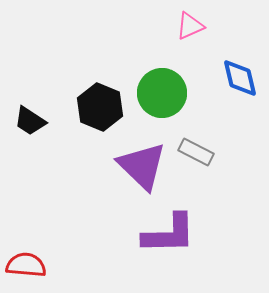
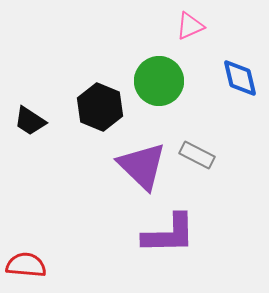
green circle: moved 3 px left, 12 px up
gray rectangle: moved 1 px right, 3 px down
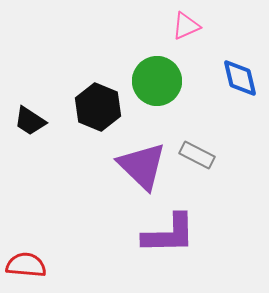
pink triangle: moved 4 px left
green circle: moved 2 px left
black hexagon: moved 2 px left
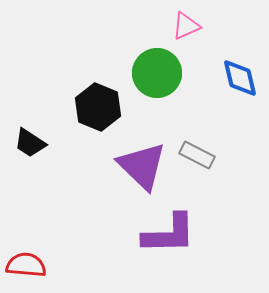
green circle: moved 8 px up
black trapezoid: moved 22 px down
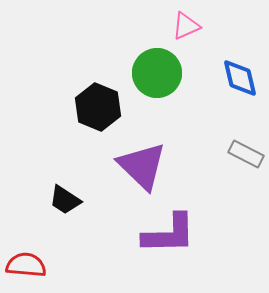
black trapezoid: moved 35 px right, 57 px down
gray rectangle: moved 49 px right, 1 px up
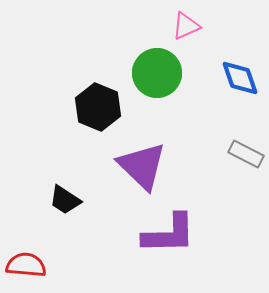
blue diamond: rotated 6 degrees counterclockwise
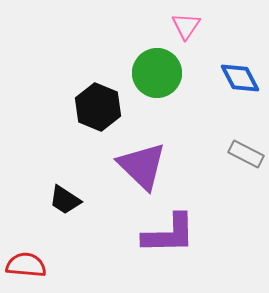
pink triangle: rotated 32 degrees counterclockwise
blue diamond: rotated 9 degrees counterclockwise
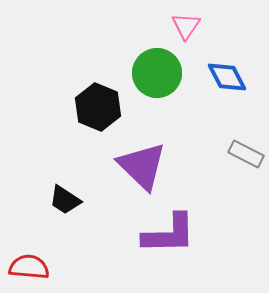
blue diamond: moved 13 px left, 1 px up
red semicircle: moved 3 px right, 2 px down
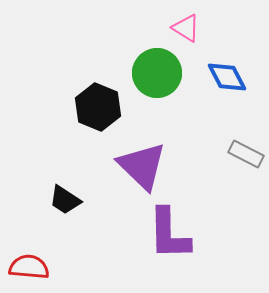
pink triangle: moved 2 px down; rotated 32 degrees counterclockwise
purple L-shape: rotated 90 degrees clockwise
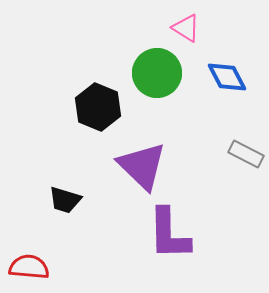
black trapezoid: rotated 16 degrees counterclockwise
